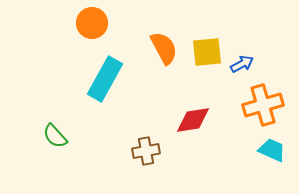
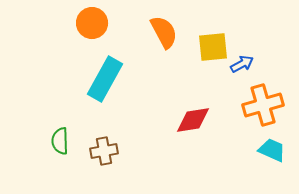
orange semicircle: moved 16 px up
yellow square: moved 6 px right, 5 px up
green semicircle: moved 5 px right, 5 px down; rotated 40 degrees clockwise
brown cross: moved 42 px left
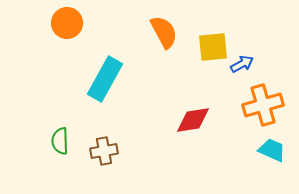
orange circle: moved 25 px left
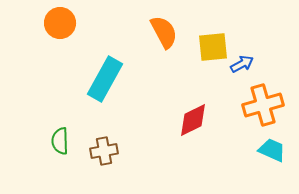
orange circle: moved 7 px left
red diamond: rotated 18 degrees counterclockwise
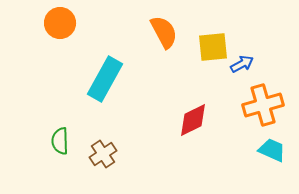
brown cross: moved 1 px left, 3 px down; rotated 24 degrees counterclockwise
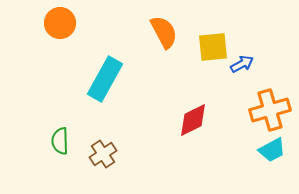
orange cross: moved 7 px right, 5 px down
cyan trapezoid: rotated 128 degrees clockwise
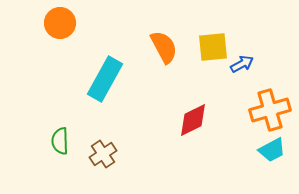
orange semicircle: moved 15 px down
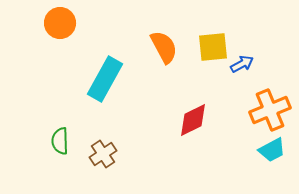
orange cross: rotated 6 degrees counterclockwise
